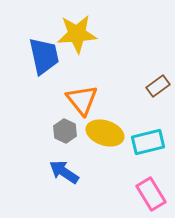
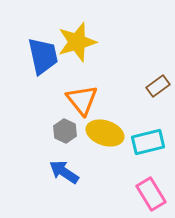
yellow star: moved 8 px down; rotated 12 degrees counterclockwise
blue trapezoid: moved 1 px left
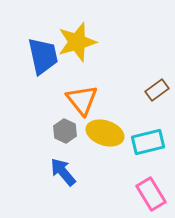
brown rectangle: moved 1 px left, 4 px down
blue arrow: moved 1 px left; rotated 16 degrees clockwise
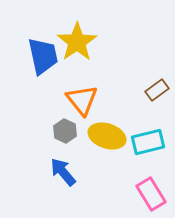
yellow star: rotated 18 degrees counterclockwise
yellow ellipse: moved 2 px right, 3 px down
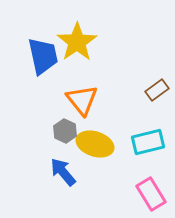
yellow ellipse: moved 12 px left, 8 px down
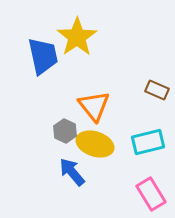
yellow star: moved 5 px up
brown rectangle: rotated 60 degrees clockwise
orange triangle: moved 12 px right, 6 px down
blue arrow: moved 9 px right
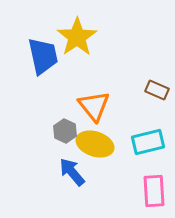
pink rectangle: moved 3 px right, 3 px up; rotated 28 degrees clockwise
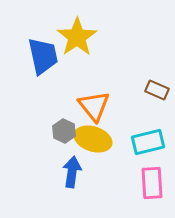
gray hexagon: moved 1 px left
yellow ellipse: moved 2 px left, 5 px up
blue arrow: rotated 48 degrees clockwise
pink rectangle: moved 2 px left, 8 px up
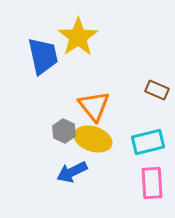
yellow star: moved 1 px right
blue arrow: rotated 124 degrees counterclockwise
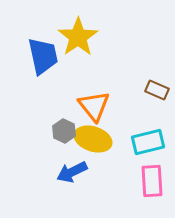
pink rectangle: moved 2 px up
